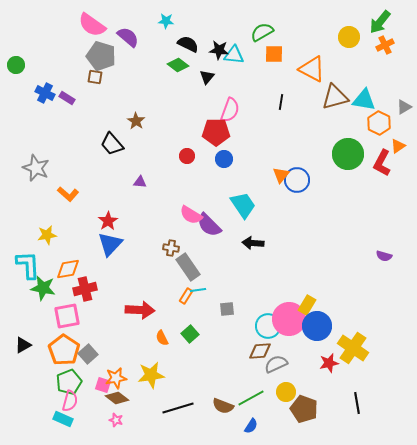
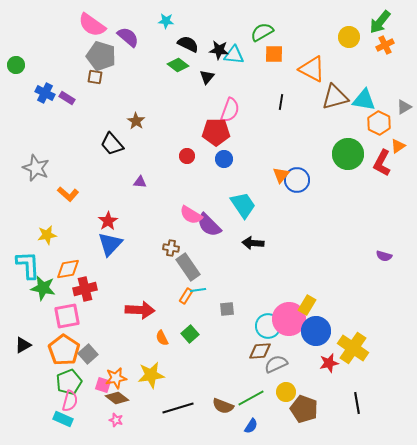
blue circle at (317, 326): moved 1 px left, 5 px down
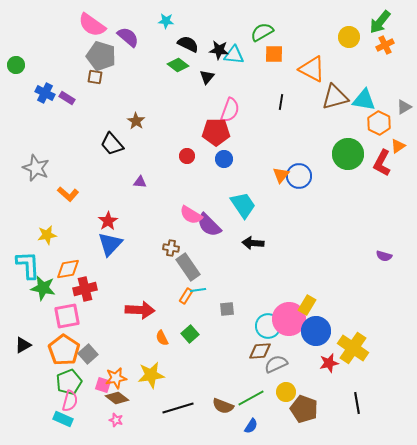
blue circle at (297, 180): moved 2 px right, 4 px up
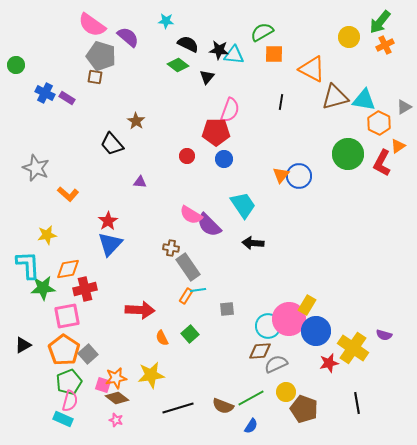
purple semicircle at (384, 256): moved 79 px down
green star at (43, 288): rotated 15 degrees counterclockwise
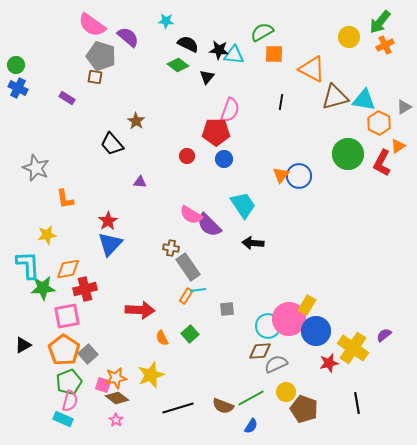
blue cross at (45, 93): moved 27 px left, 5 px up
orange L-shape at (68, 194): moved 3 px left, 5 px down; rotated 40 degrees clockwise
purple semicircle at (384, 335): rotated 126 degrees clockwise
yellow star at (151, 375): rotated 12 degrees counterclockwise
pink star at (116, 420): rotated 16 degrees clockwise
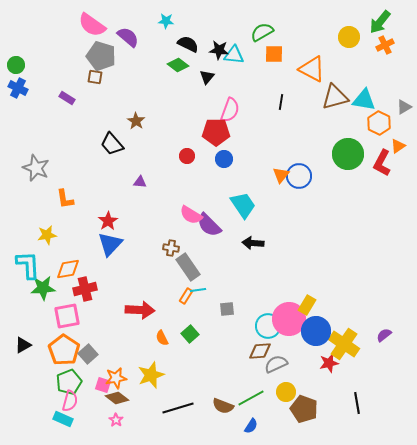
yellow cross at (353, 348): moved 9 px left, 4 px up
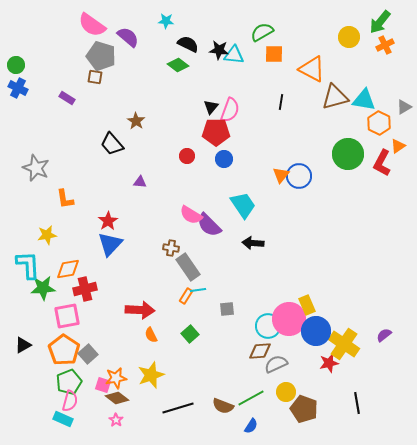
black triangle at (207, 77): moved 4 px right, 30 px down
yellow rectangle at (307, 305): rotated 54 degrees counterclockwise
orange semicircle at (162, 338): moved 11 px left, 3 px up
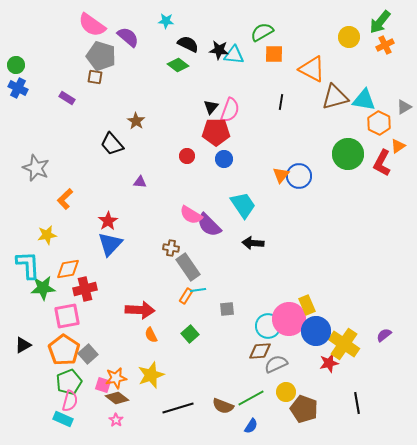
orange L-shape at (65, 199): rotated 55 degrees clockwise
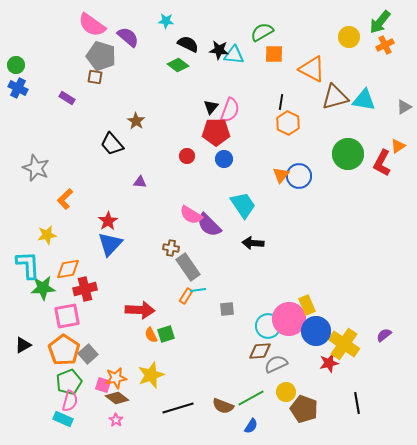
orange hexagon at (379, 123): moved 91 px left
green square at (190, 334): moved 24 px left; rotated 24 degrees clockwise
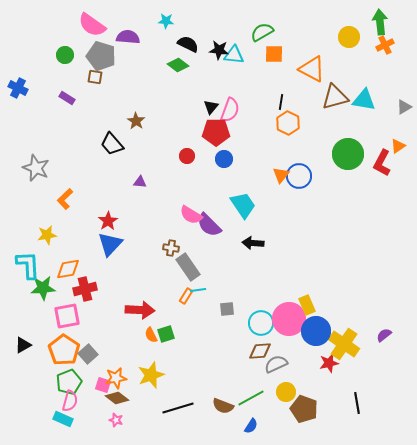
green arrow at (380, 22): rotated 135 degrees clockwise
purple semicircle at (128, 37): rotated 35 degrees counterclockwise
green circle at (16, 65): moved 49 px right, 10 px up
cyan circle at (268, 326): moved 7 px left, 3 px up
pink star at (116, 420): rotated 16 degrees counterclockwise
